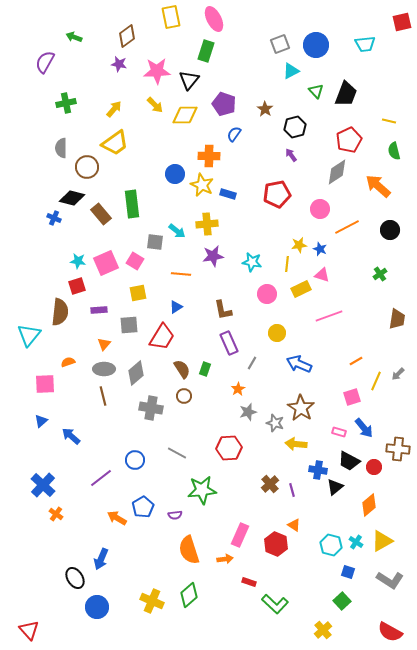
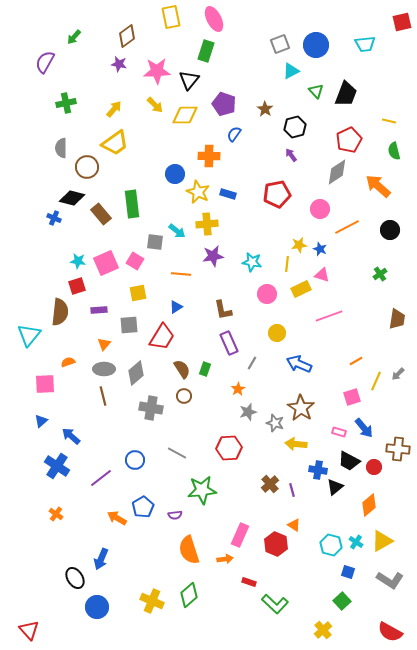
green arrow at (74, 37): rotated 70 degrees counterclockwise
yellow star at (202, 185): moved 4 px left, 7 px down
blue cross at (43, 485): moved 14 px right, 19 px up; rotated 10 degrees counterclockwise
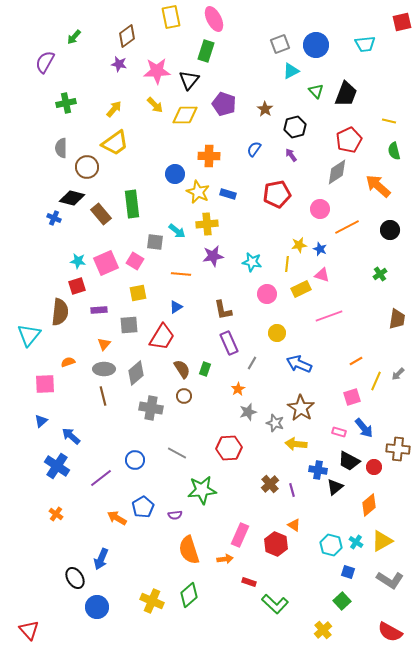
blue semicircle at (234, 134): moved 20 px right, 15 px down
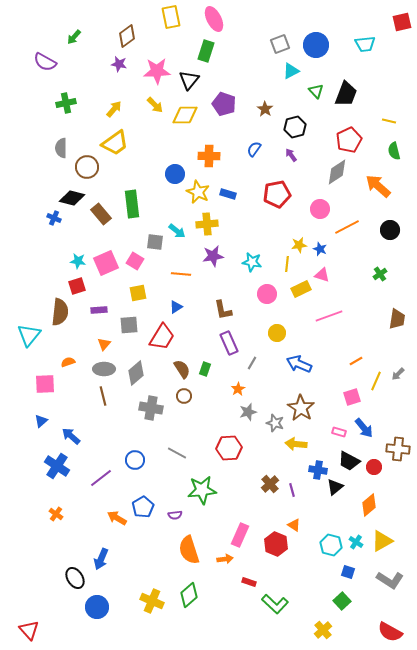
purple semicircle at (45, 62): rotated 90 degrees counterclockwise
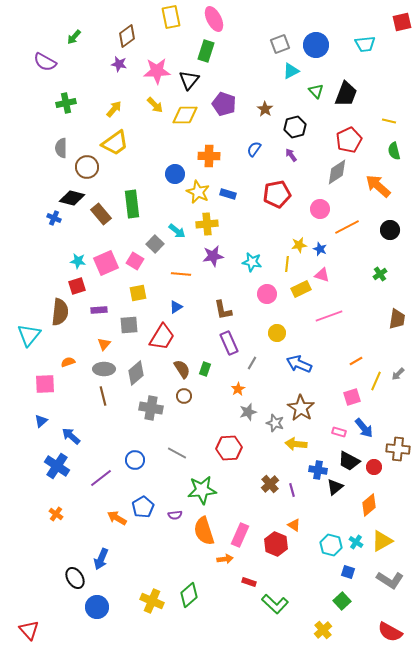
gray square at (155, 242): moved 2 px down; rotated 36 degrees clockwise
orange semicircle at (189, 550): moved 15 px right, 19 px up
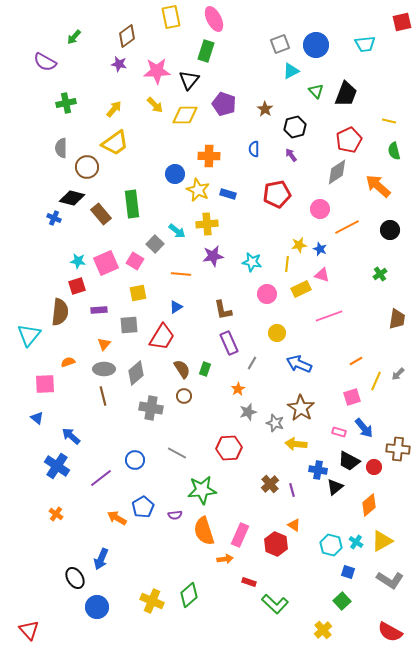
blue semicircle at (254, 149): rotated 35 degrees counterclockwise
yellow star at (198, 192): moved 2 px up
blue triangle at (41, 421): moved 4 px left, 3 px up; rotated 40 degrees counterclockwise
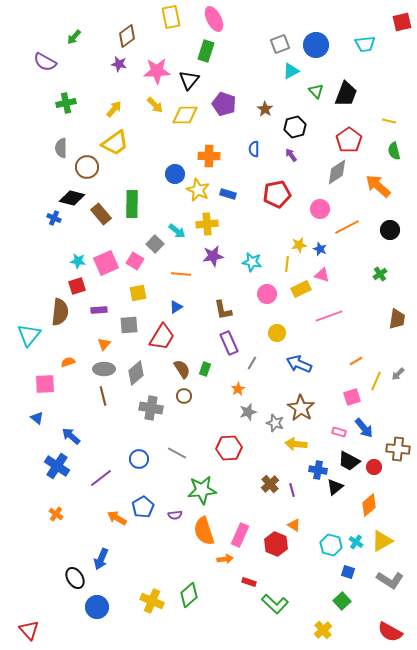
red pentagon at (349, 140): rotated 10 degrees counterclockwise
green rectangle at (132, 204): rotated 8 degrees clockwise
blue circle at (135, 460): moved 4 px right, 1 px up
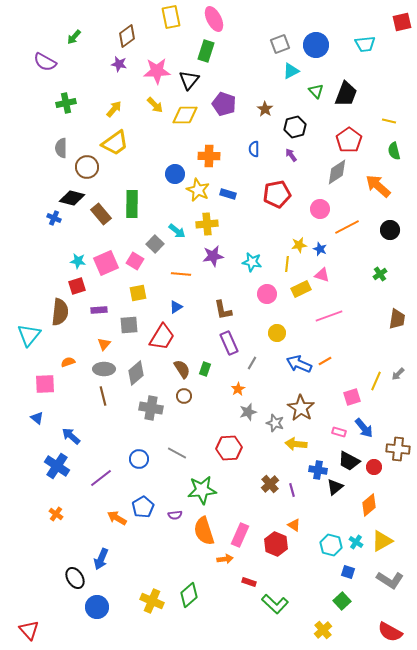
orange line at (356, 361): moved 31 px left
